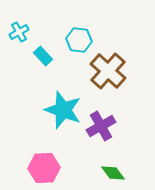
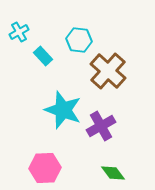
pink hexagon: moved 1 px right
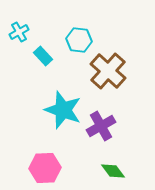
green diamond: moved 2 px up
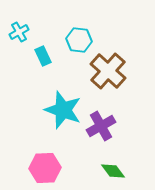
cyan rectangle: rotated 18 degrees clockwise
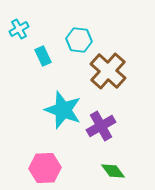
cyan cross: moved 3 px up
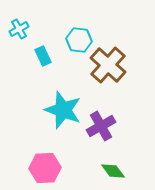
brown cross: moved 6 px up
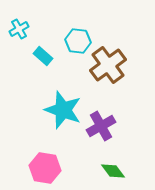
cyan hexagon: moved 1 px left, 1 px down
cyan rectangle: rotated 24 degrees counterclockwise
brown cross: rotated 12 degrees clockwise
pink hexagon: rotated 12 degrees clockwise
